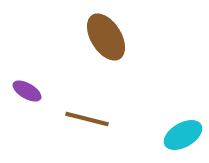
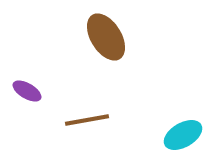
brown line: moved 1 px down; rotated 24 degrees counterclockwise
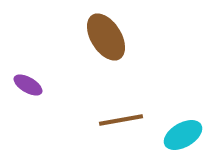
purple ellipse: moved 1 px right, 6 px up
brown line: moved 34 px right
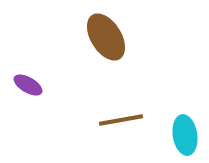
cyan ellipse: moved 2 px right; rotated 69 degrees counterclockwise
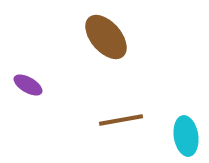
brown ellipse: rotated 9 degrees counterclockwise
cyan ellipse: moved 1 px right, 1 px down
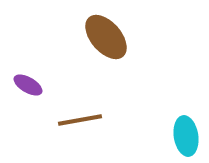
brown line: moved 41 px left
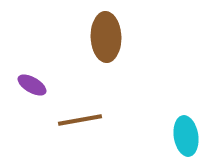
brown ellipse: rotated 39 degrees clockwise
purple ellipse: moved 4 px right
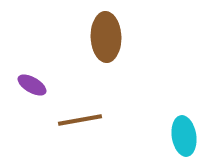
cyan ellipse: moved 2 px left
